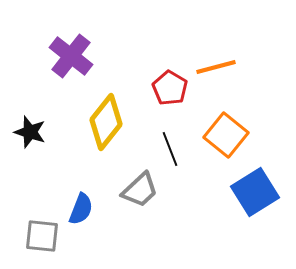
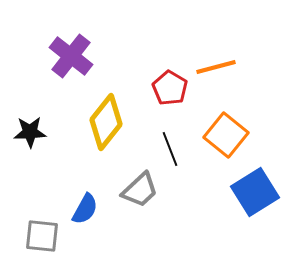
black star: rotated 20 degrees counterclockwise
blue semicircle: moved 4 px right; rotated 8 degrees clockwise
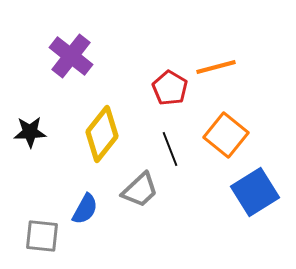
yellow diamond: moved 4 px left, 12 px down
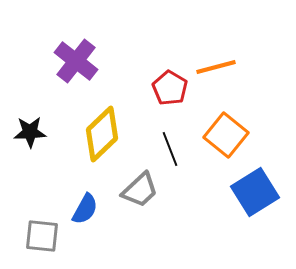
purple cross: moved 5 px right, 5 px down
yellow diamond: rotated 8 degrees clockwise
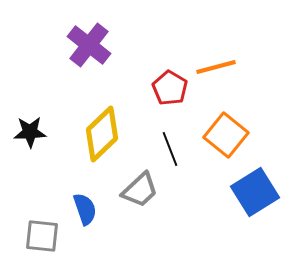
purple cross: moved 13 px right, 16 px up
blue semicircle: rotated 48 degrees counterclockwise
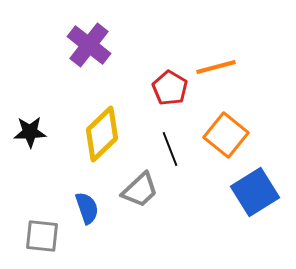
blue semicircle: moved 2 px right, 1 px up
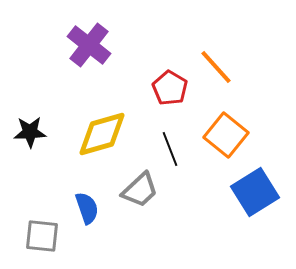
orange line: rotated 63 degrees clockwise
yellow diamond: rotated 28 degrees clockwise
